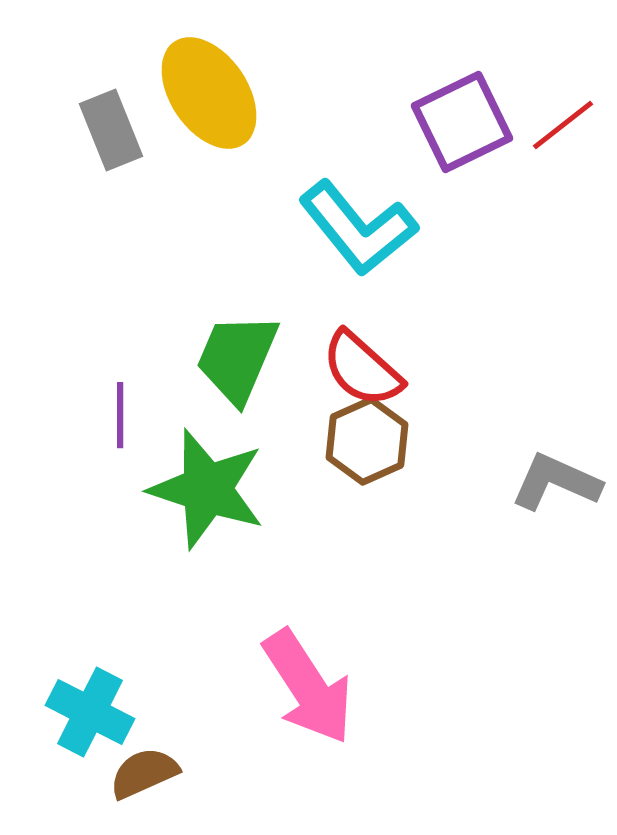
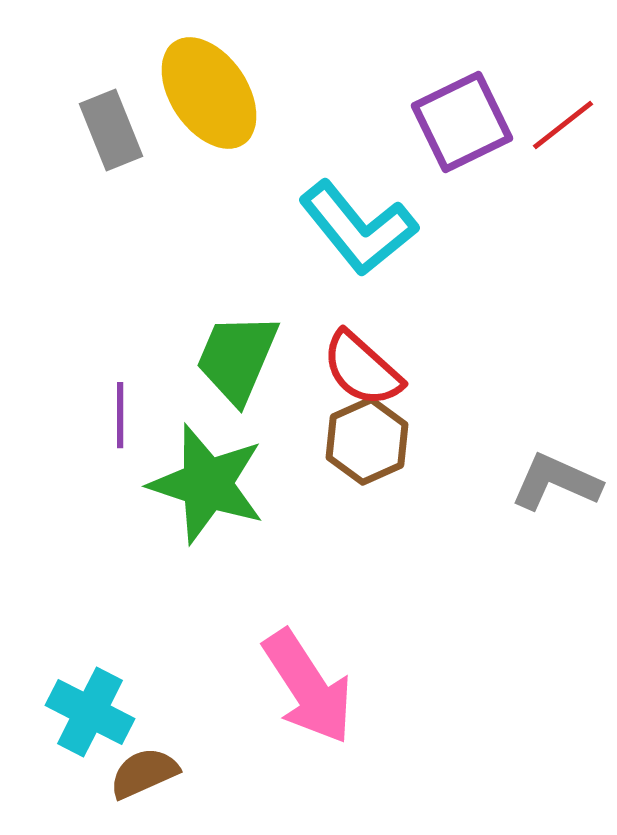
green star: moved 5 px up
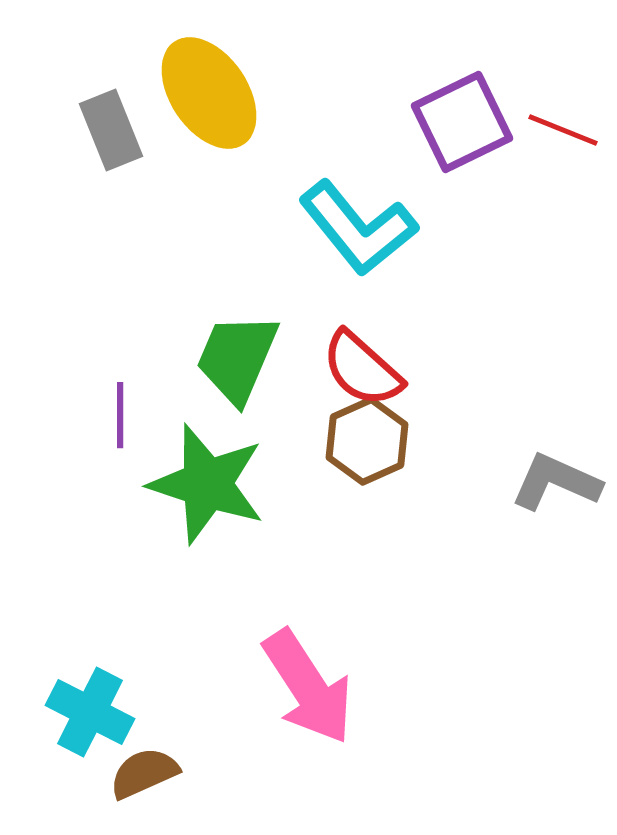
red line: moved 5 px down; rotated 60 degrees clockwise
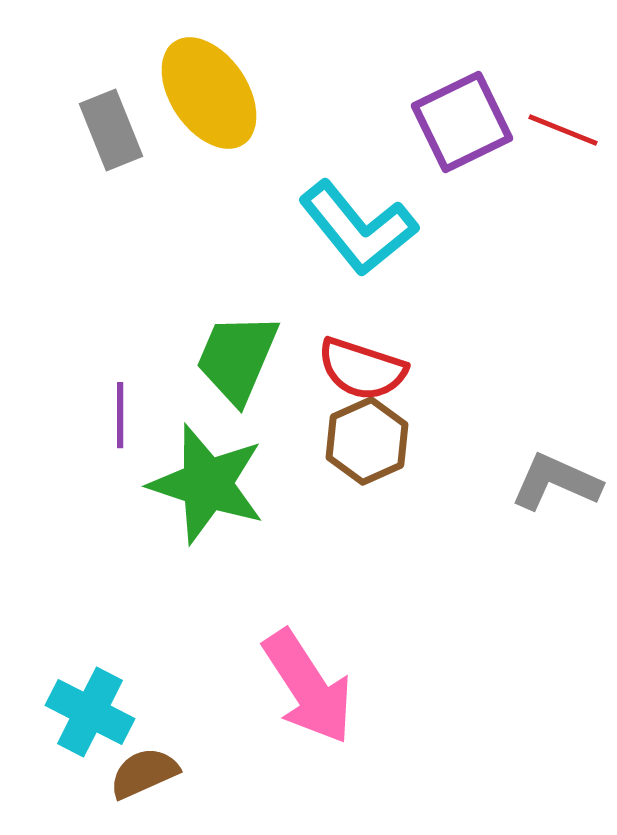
red semicircle: rotated 24 degrees counterclockwise
